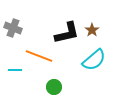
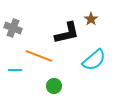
brown star: moved 1 px left, 11 px up
green circle: moved 1 px up
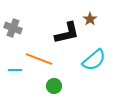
brown star: moved 1 px left
orange line: moved 3 px down
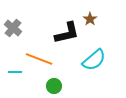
gray cross: rotated 18 degrees clockwise
cyan line: moved 2 px down
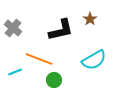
black L-shape: moved 6 px left, 3 px up
cyan semicircle: rotated 10 degrees clockwise
cyan line: rotated 24 degrees counterclockwise
green circle: moved 6 px up
